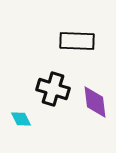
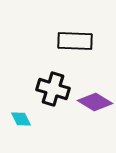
black rectangle: moved 2 px left
purple diamond: rotated 52 degrees counterclockwise
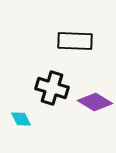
black cross: moved 1 px left, 1 px up
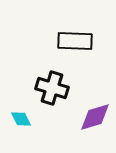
purple diamond: moved 15 px down; rotated 48 degrees counterclockwise
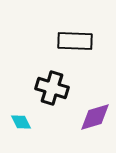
cyan diamond: moved 3 px down
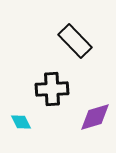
black rectangle: rotated 44 degrees clockwise
black cross: moved 1 px down; rotated 20 degrees counterclockwise
